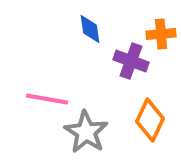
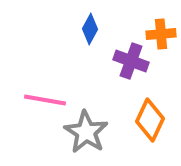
blue diamond: rotated 36 degrees clockwise
pink line: moved 2 px left, 1 px down
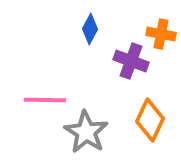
orange cross: rotated 16 degrees clockwise
pink line: rotated 9 degrees counterclockwise
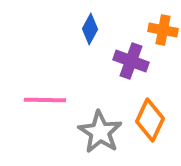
orange cross: moved 2 px right, 4 px up
gray star: moved 14 px right
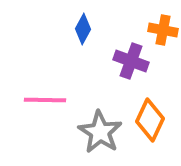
blue diamond: moved 7 px left
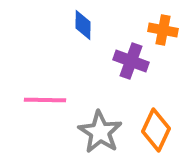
blue diamond: moved 4 px up; rotated 28 degrees counterclockwise
orange diamond: moved 6 px right, 10 px down
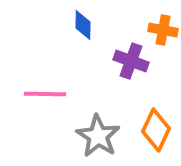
pink line: moved 6 px up
gray star: moved 2 px left, 4 px down
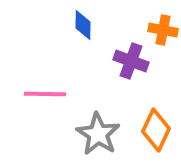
gray star: moved 2 px up
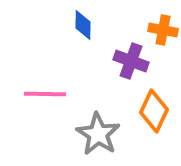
orange diamond: moved 2 px left, 19 px up
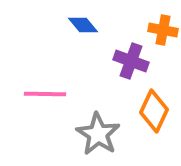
blue diamond: rotated 40 degrees counterclockwise
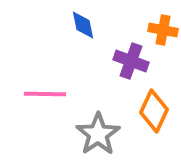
blue diamond: rotated 28 degrees clockwise
gray star: rotated 6 degrees clockwise
